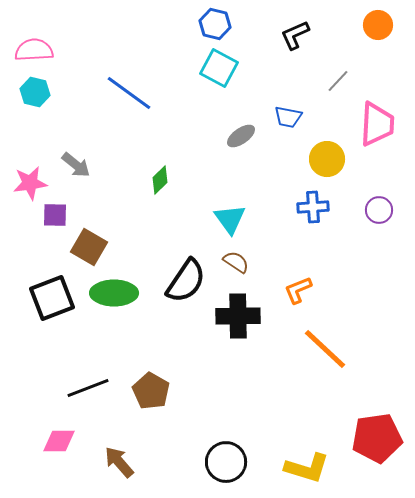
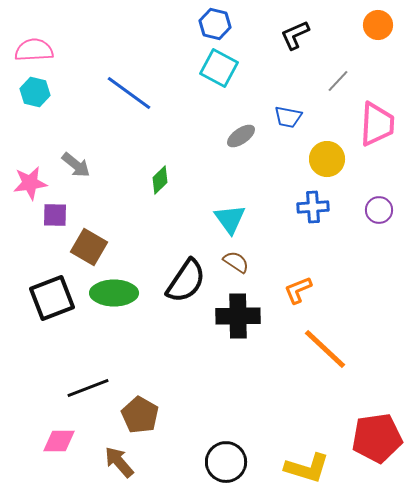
brown pentagon: moved 11 px left, 24 px down
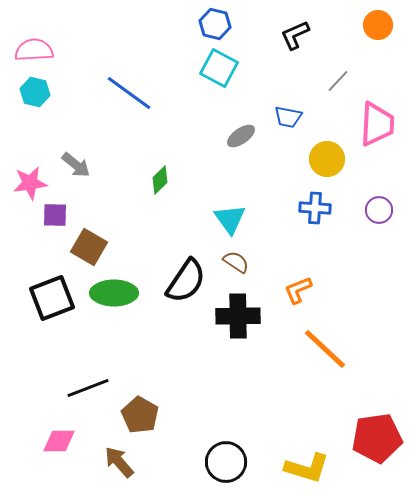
blue cross: moved 2 px right, 1 px down; rotated 8 degrees clockwise
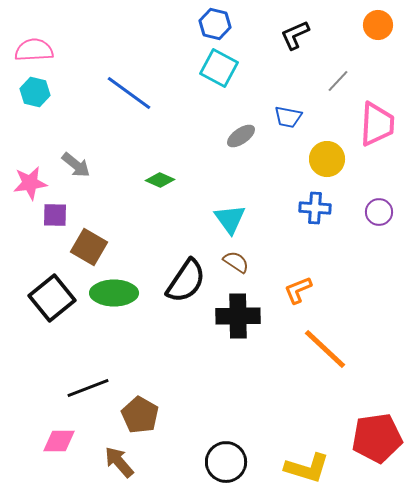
green diamond: rotated 68 degrees clockwise
purple circle: moved 2 px down
black square: rotated 18 degrees counterclockwise
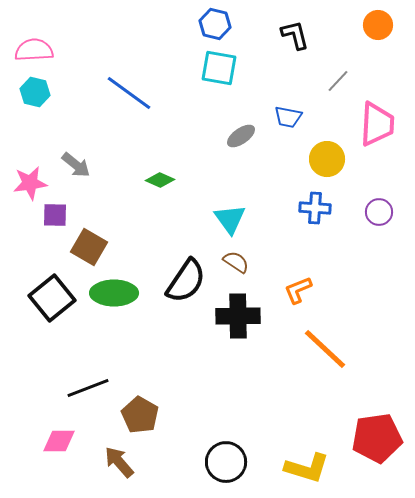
black L-shape: rotated 100 degrees clockwise
cyan square: rotated 18 degrees counterclockwise
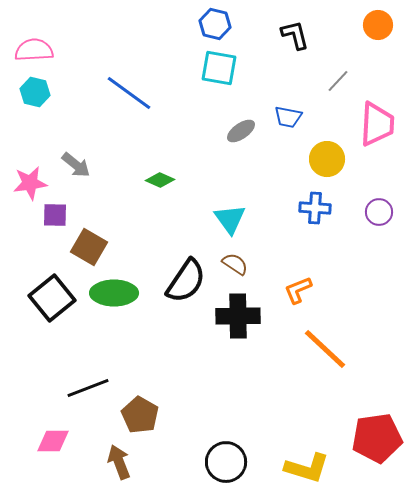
gray ellipse: moved 5 px up
brown semicircle: moved 1 px left, 2 px down
pink diamond: moved 6 px left
brown arrow: rotated 20 degrees clockwise
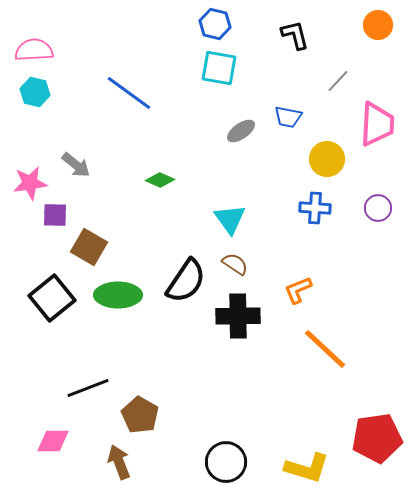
purple circle: moved 1 px left, 4 px up
green ellipse: moved 4 px right, 2 px down
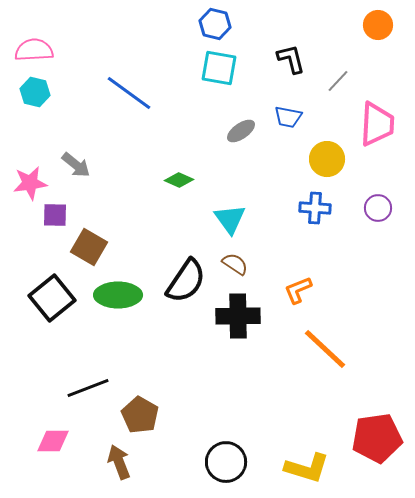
black L-shape: moved 4 px left, 24 px down
green diamond: moved 19 px right
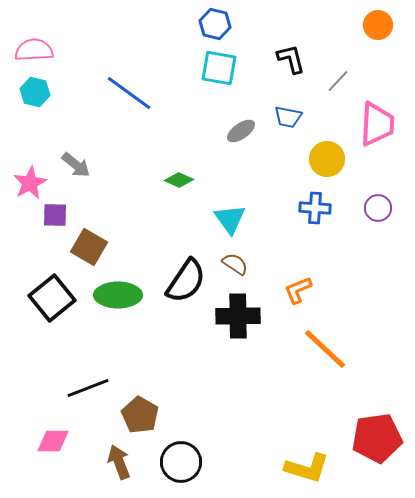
pink star: rotated 20 degrees counterclockwise
black circle: moved 45 px left
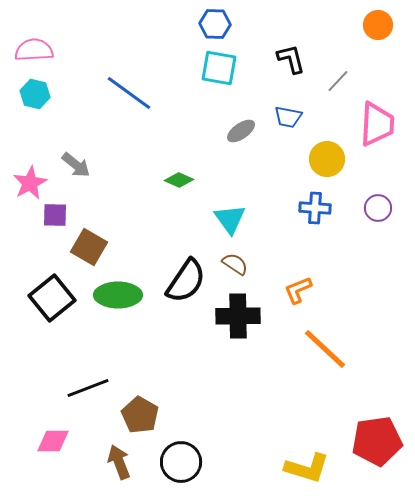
blue hexagon: rotated 12 degrees counterclockwise
cyan hexagon: moved 2 px down
red pentagon: moved 3 px down
